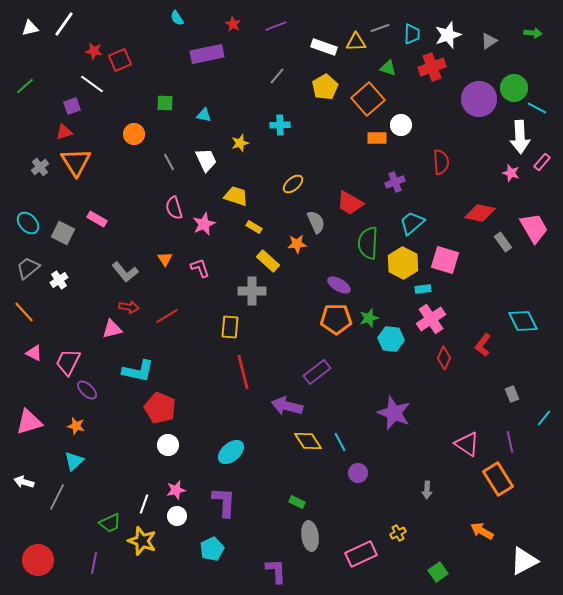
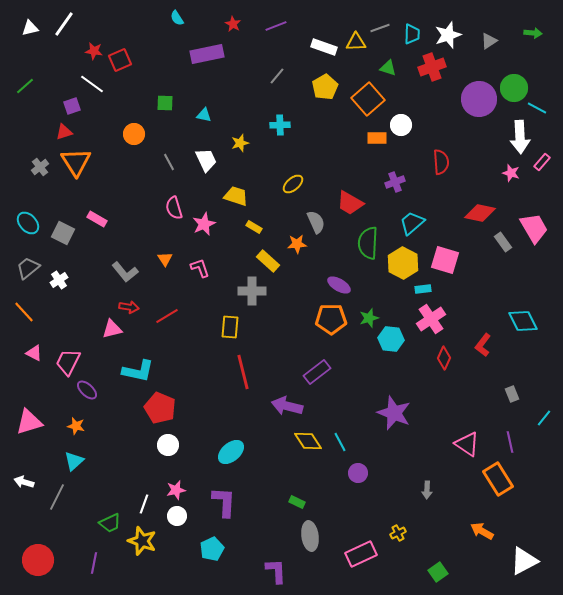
orange pentagon at (336, 319): moved 5 px left
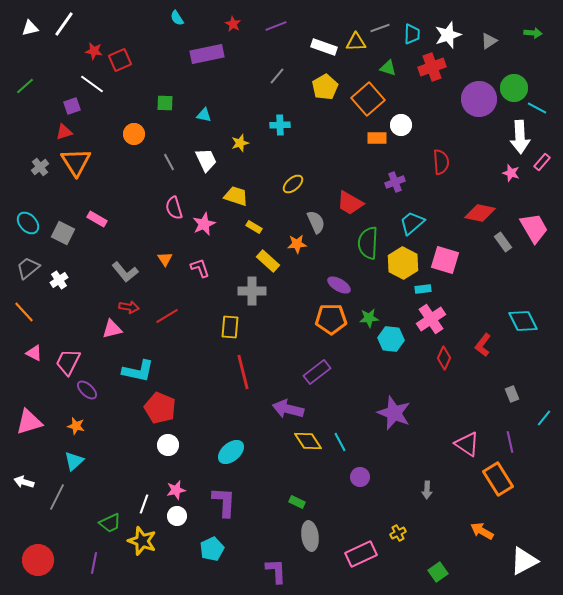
green star at (369, 318): rotated 12 degrees clockwise
purple arrow at (287, 406): moved 1 px right, 3 px down
purple circle at (358, 473): moved 2 px right, 4 px down
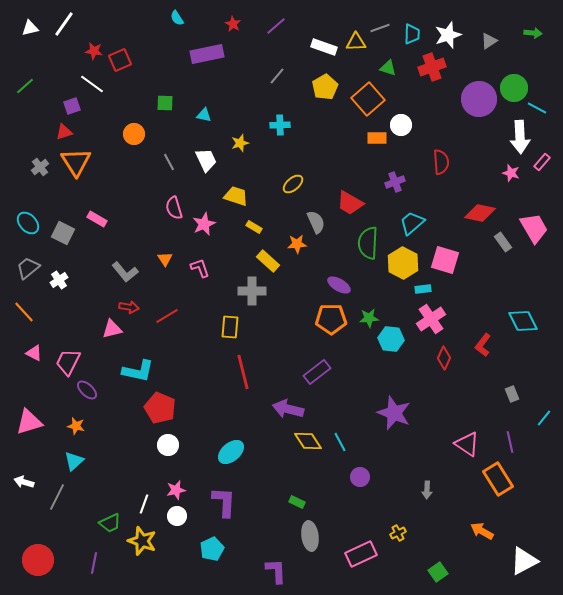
purple line at (276, 26): rotated 20 degrees counterclockwise
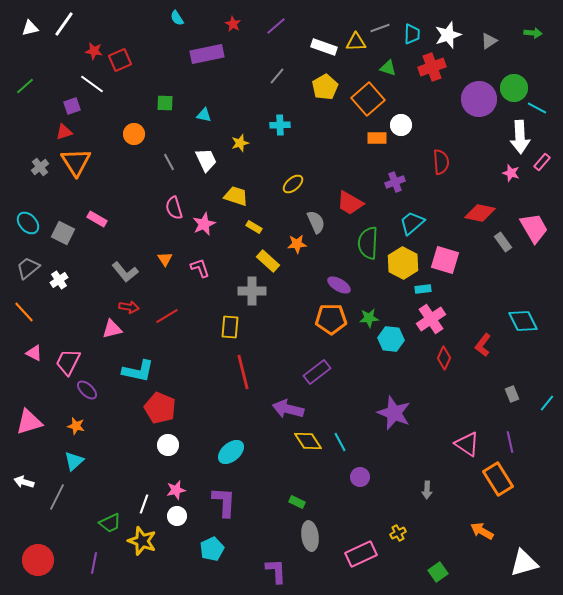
cyan line at (544, 418): moved 3 px right, 15 px up
white triangle at (524, 561): moved 2 px down; rotated 12 degrees clockwise
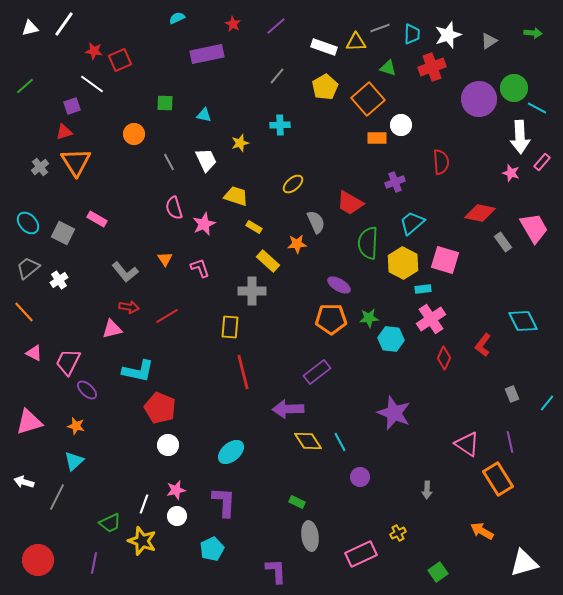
cyan semicircle at (177, 18): rotated 98 degrees clockwise
purple arrow at (288, 409): rotated 16 degrees counterclockwise
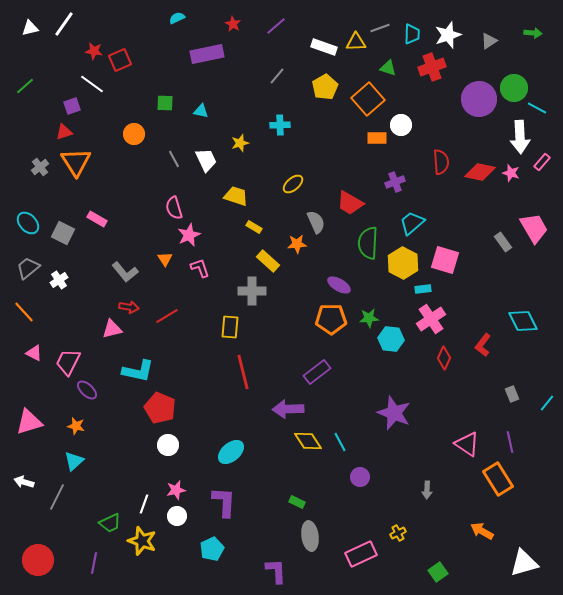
cyan triangle at (204, 115): moved 3 px left, 4 px up
gray line at (169, 162): moved 5 px right, 3 px up
red diamond at (480, 213): moved 41 px up
pink star at (204, 224): moved 15 px left, 11 px down
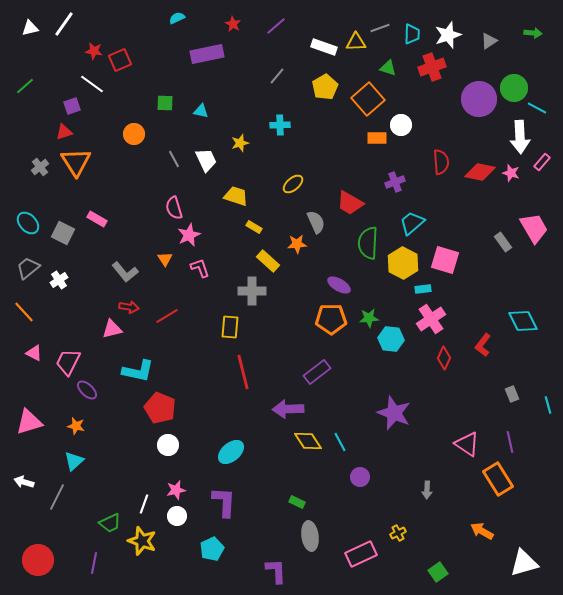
cyan line at (547, 403): moved 1 px right, 2 px down; rotated 54 degrees counterclockwise
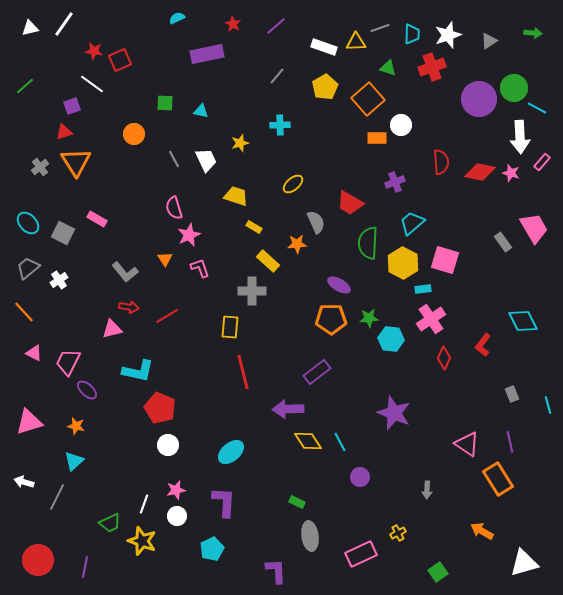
purple line at (94, 563): moved 9 px left, 4 px down
